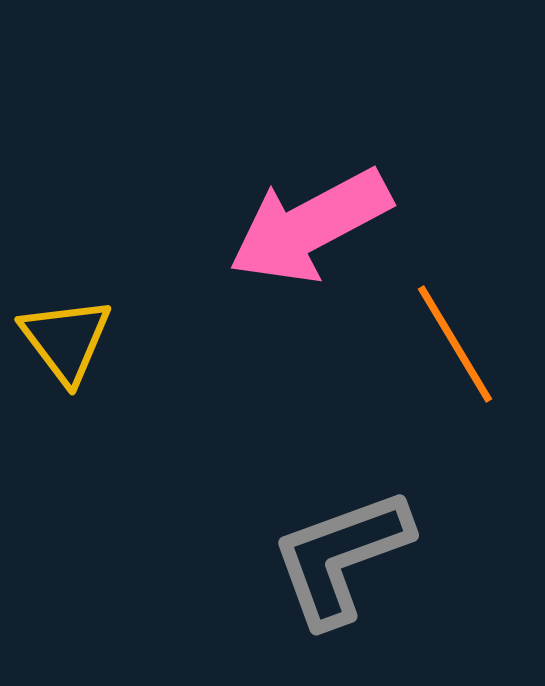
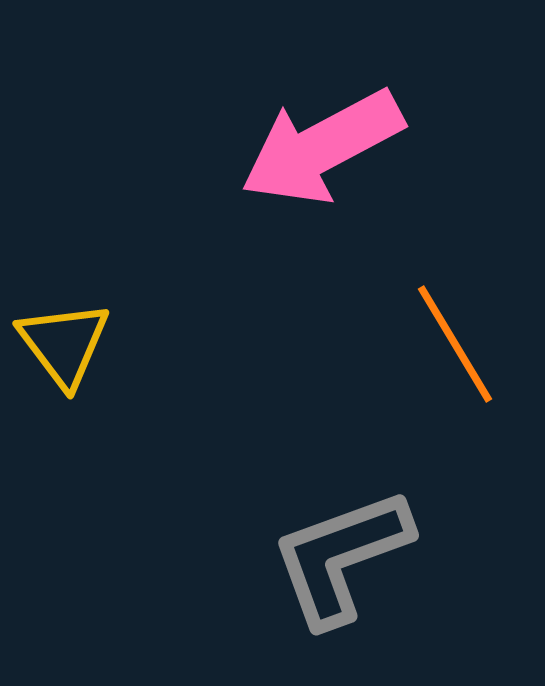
pink arrow: moved 12 px right, 79 px up
yellow triangle: moved 2 px left, 4 px down
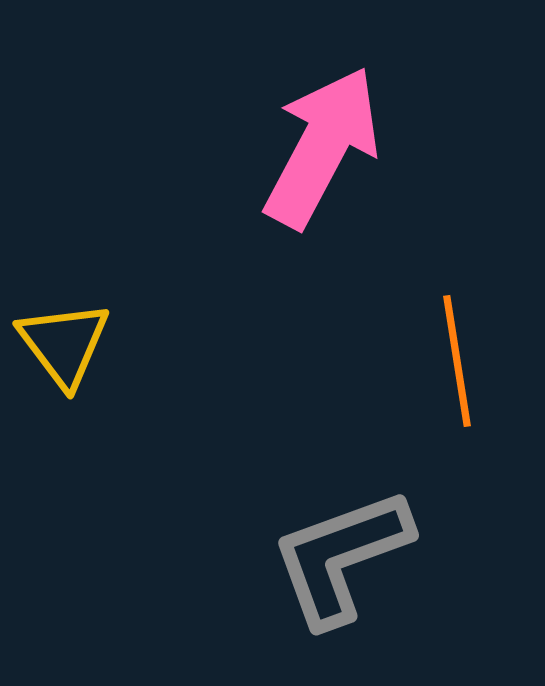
pink arrow: rotated 146 degrees clockwise
orange line: moved 2 px right, 17 px down; rotated 22 degrees clockwise
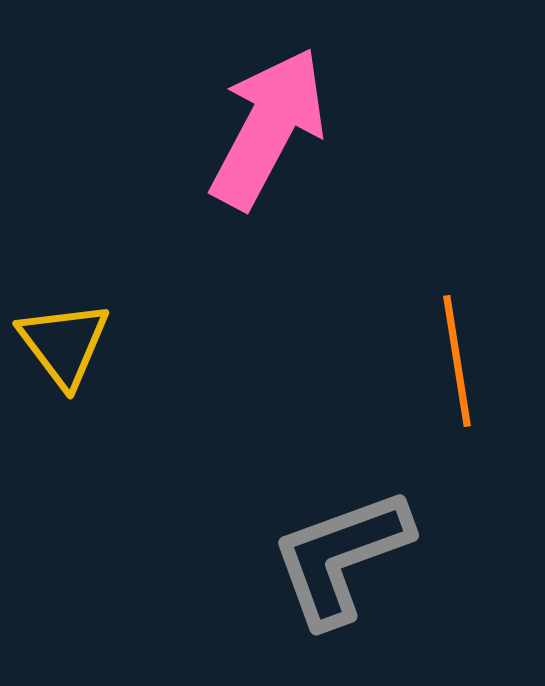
pink arrow: moved 54 px left, 19 px up
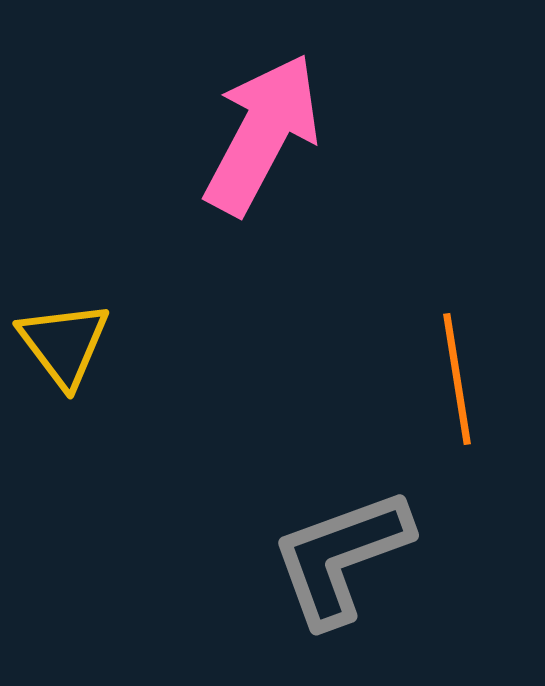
pink arrow: moved 6 px left, 6 px down
orange line: moved 18 px down
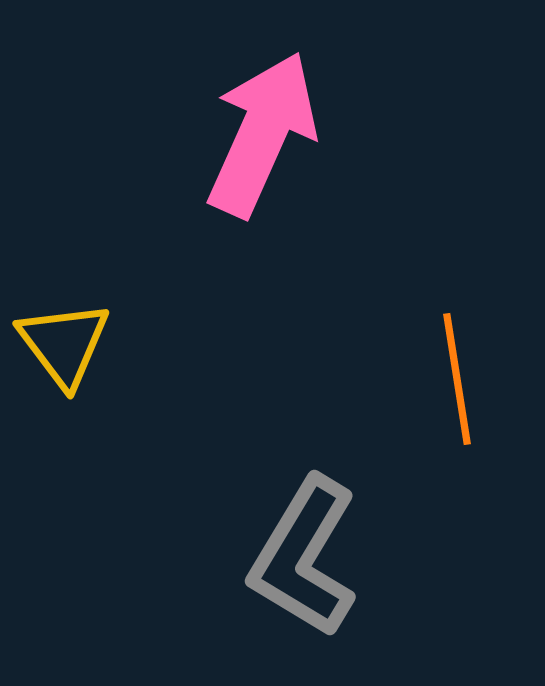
pink arrow: rotated 4 degrees counterclockwise
gray L-shape: moved 37 px left; rotated 39 degrees counterclockwise
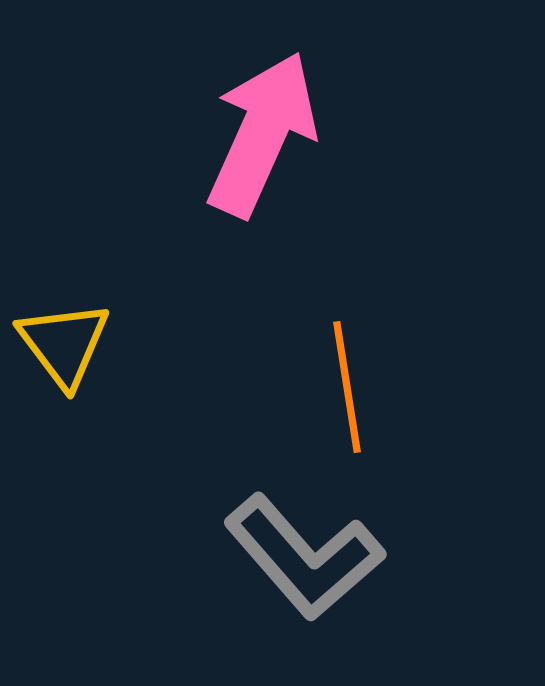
orange line: moved 110 px left, 8 px down
gray L-shape: rotated 72 degrees counterclockwise
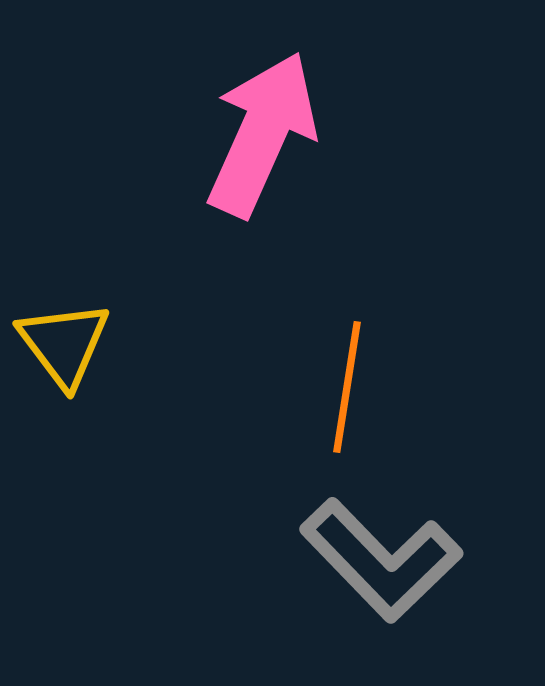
orange line: rotated 18 degrees clockwise
gray L-shape: moved 77 px right, 3 px down; rotated 3 degrees counterclockwise
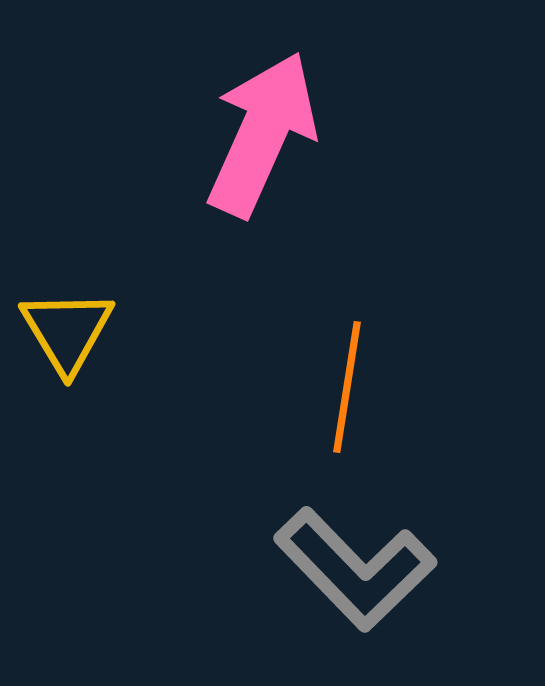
yellow triangle: moved 3 px right, 13 px up; rotated 6 degrees clockwise
gray L-shape: moved 26 px left, 9 px down
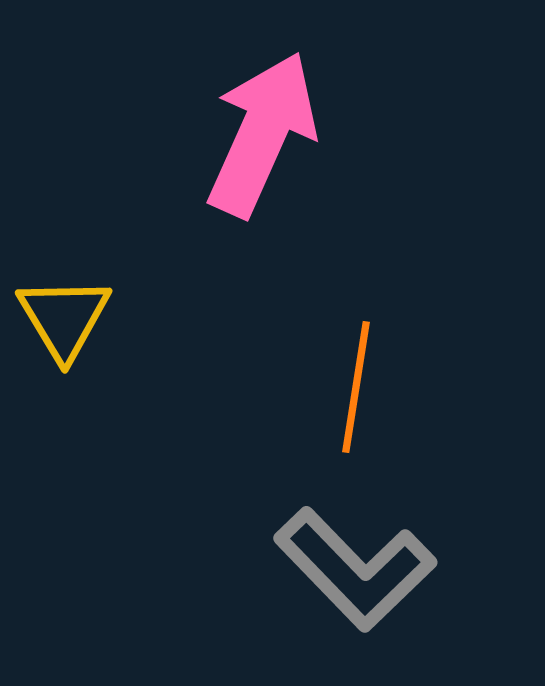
yellow triangle: moved 3 px left, 13 px up
orange line: moved 9 px right
